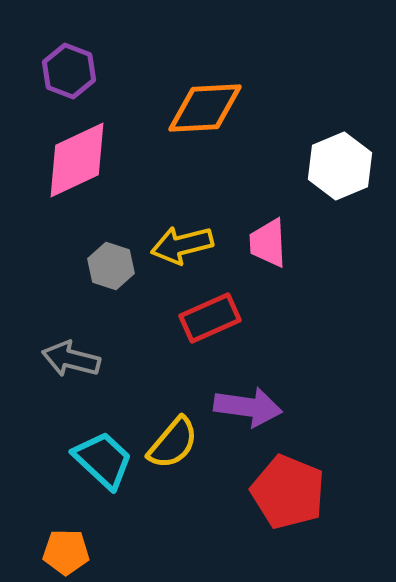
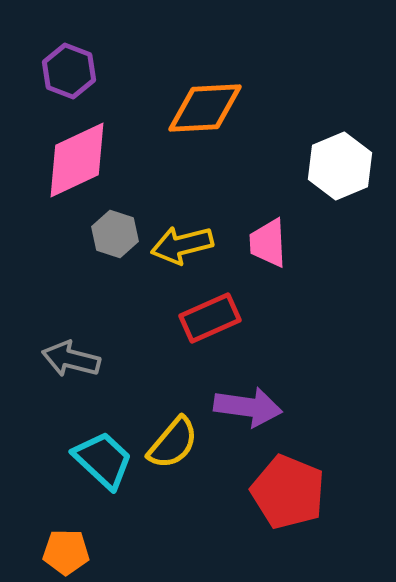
gray hexagon: moved 4 px right, 32 px up
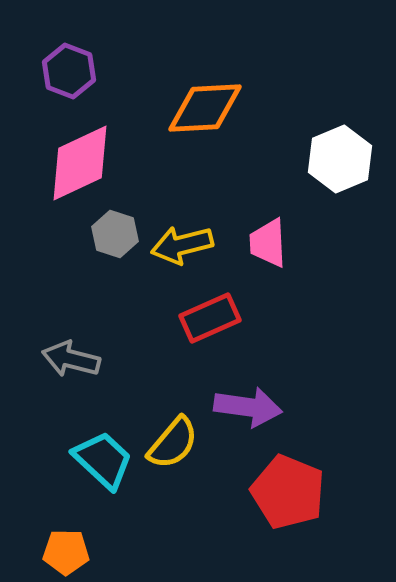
pink diamond: moved 3 px right, 3 px down
white hexagon: moved 7 px up
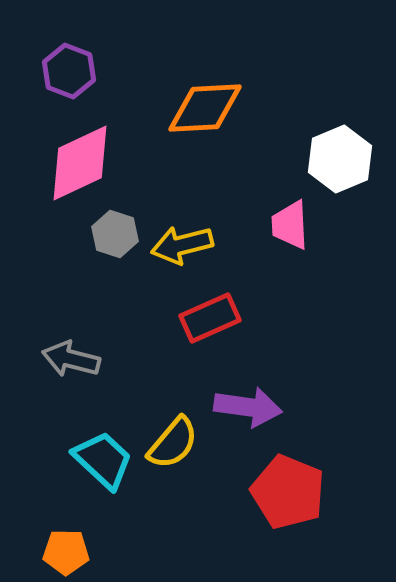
pink trapezoid: moved 22 px right, 18 px up
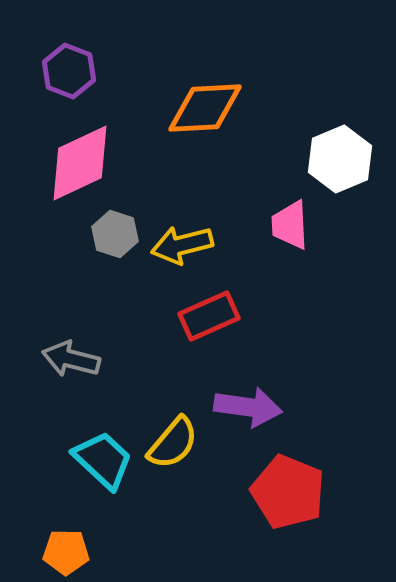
red rectangle: moved 1 px left, 2 px up
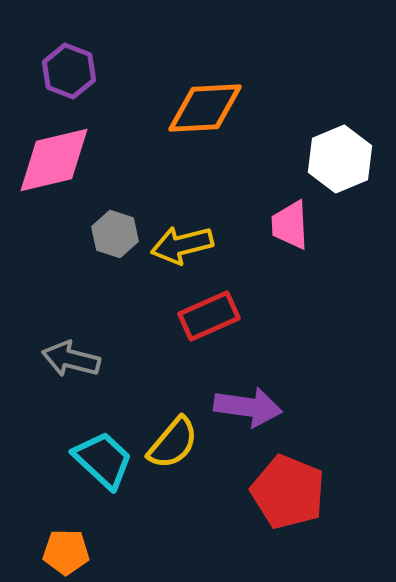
pink diamond: moved 26 px left, 3 px up; rotated 12 degrees clockwise
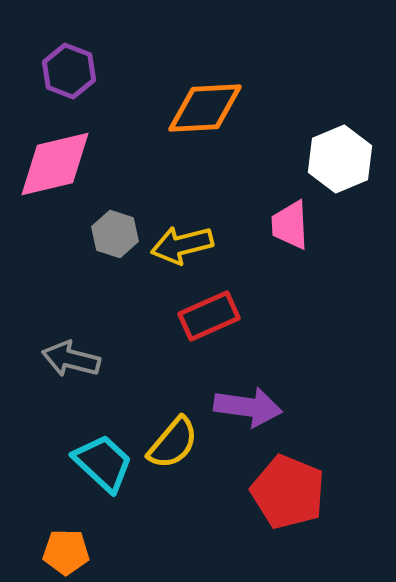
pink diamond: moved 1 px right, 4 px down
cyan trapezoid: moved 3 px down
